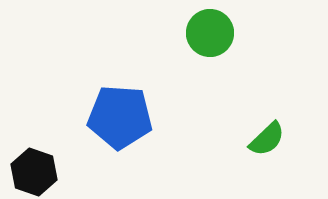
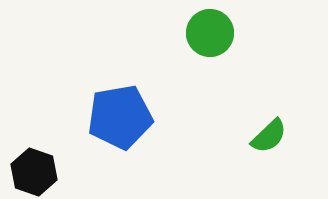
blue pentagon: rotated 14 degrees counterclockwise
green semicircle: moved 2 px right, 3 px up
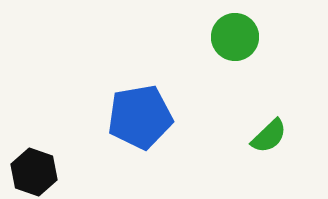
green circle: moved 25 px right, 4 px down
blue pentagon: moved 20 px right
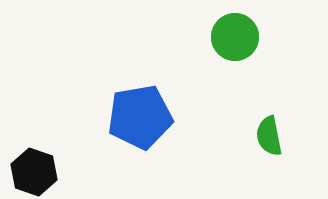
green semicircle: rotated 123 degrees clockwise
